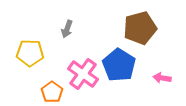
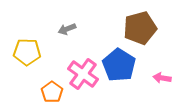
gray arrow: rotated 48 degrees clockwise
yellow pentagon: moved 3 px left, 1 px up
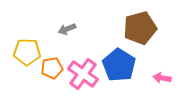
orange pentagon: moved 24 px up; rotated 25 degrees clockwise
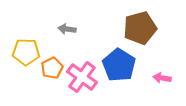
gray arrow: rotated 30 degrees clockwise
yellow pentagon: moved 1 px left
orange pentagon: rotated 15 degrees counterclockwise
pink cross: moved 1 px left, 3 px down
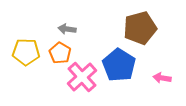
orange pentagon: moved 8 px right, 15 px up; rotated 15 degrees counterclockwise
pink cross: rotated 12 degrees clockwise
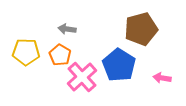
brown pentagon: moved 1 px right, 1 px down
orange pentagon: moved 2 px down
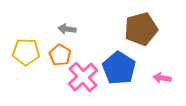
blue pentagon: moved 3 px down
pink cross: moved 1 px right
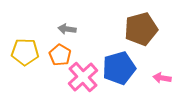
yellow pentagon: moved 1 px left
blue pentagon: rotated 24 degrees clockwise
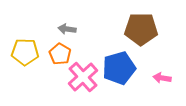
brown pentagon: rotated 16 degrees clockwise
orange pentagon: moved 1 px up
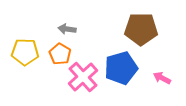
blue pentagon: moved 2 px right
pink arrow: rotated 18 degrees clockwise
